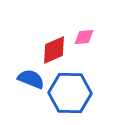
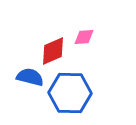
red diamond: moved 1 px left, 1 px down
blue semicircle: moved 1 px left, 2 px up; rotated 8 degrees counterclockwise
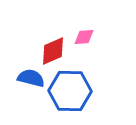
blue semicircle: moved 1 px right, 1 px down
blue hexagon: moved 2 px up
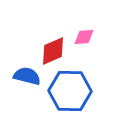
blue semicircle: moved 4 px left, 2 px up
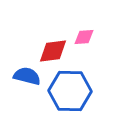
red diamond: rotated 16 degrees clockwise
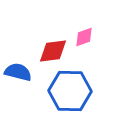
pink diamond: rotated 15 degrees counterclockwise
blue semicircle: moved 9 px left, 4 px up
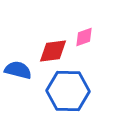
blue semicircle: moved 2 px up
blue hexagon: moved 2 px left
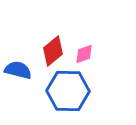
pink diamond: moved 17 px down
red diamond: rotated 32 degrees counterclockwise
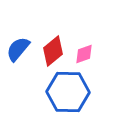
blue semicircle: moved 21 px up; rotated 64 degrees counterclockwise
blue hexagon: moved 1 px down
